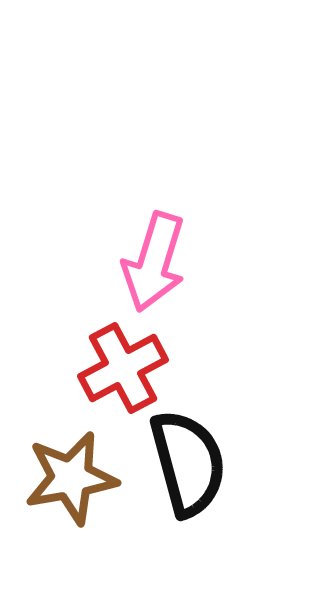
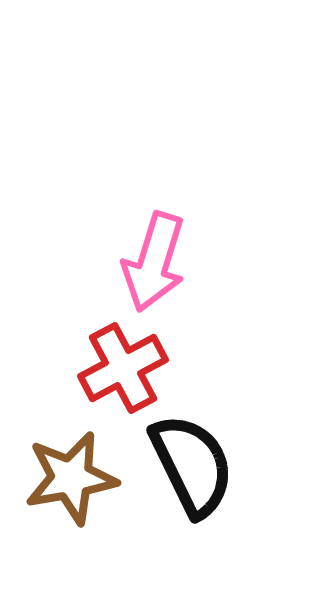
black semicircle: moved 4 px right, 2 px down; rotated 11 degrees counterclockwise
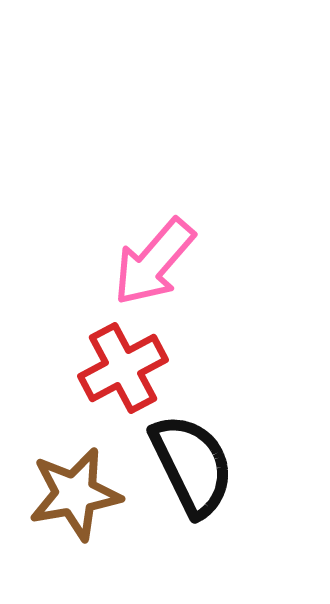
pink arrow: rotated 24 degrees clockwise
brown star: moved 4 px right, 16 px down
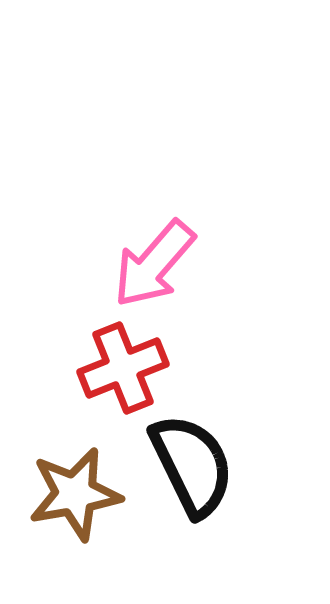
pink arrow: moved 2 px down
red cross: rotated 6 degrees clockwise
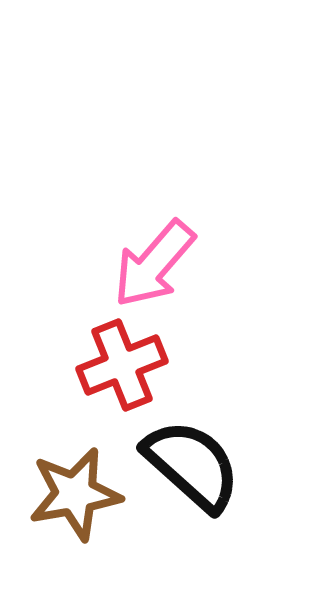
red cross: moved 1 px left, 3 px up
black semicircle: rotated 22 degrees counterclockwise
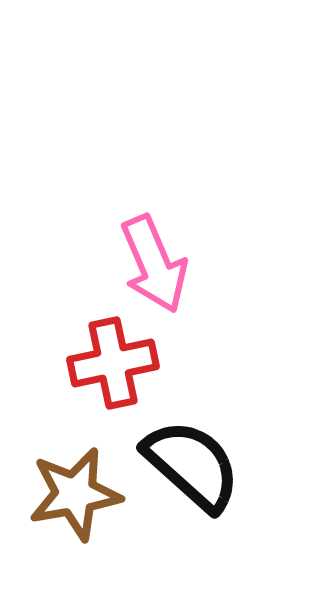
pink arrow: rotated 64 degrees counterclockwise
red cross: moved 9 px left, 2 px up; rotated 10 degrees clockwise
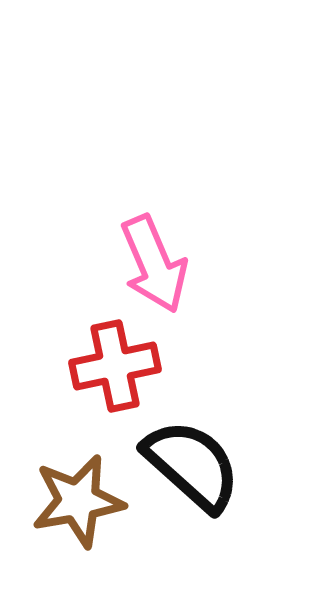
red cross: moved 2 px right, 3 px down
brown star: moved 3 px right, 7 px down
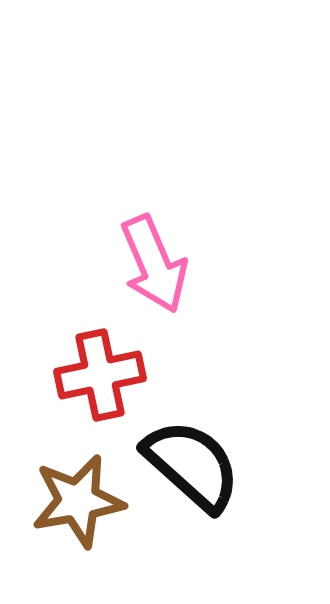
red cross: moved 15 px left, 9 px down
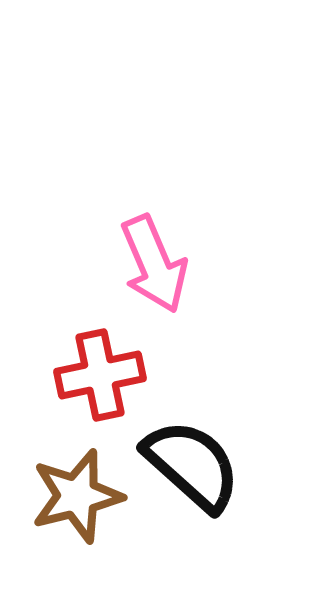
brown star: moved 1 px left, 5 px up; rotated 4 degrees counterclockwise
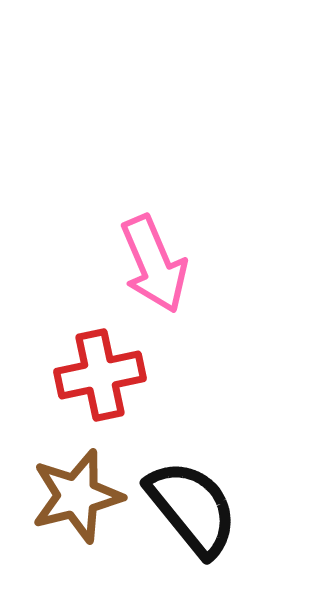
black semicircle: moved 43 px down; rotated 9 degrees clockwise
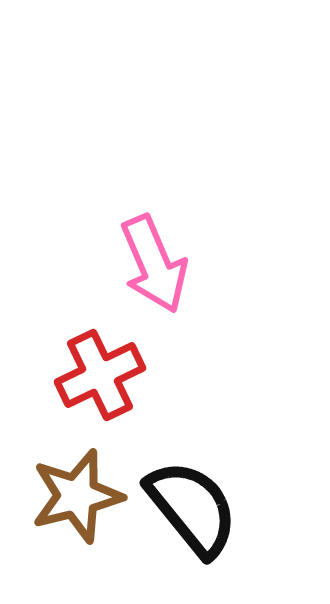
red cross: rotated 14 degrees counterclockwise
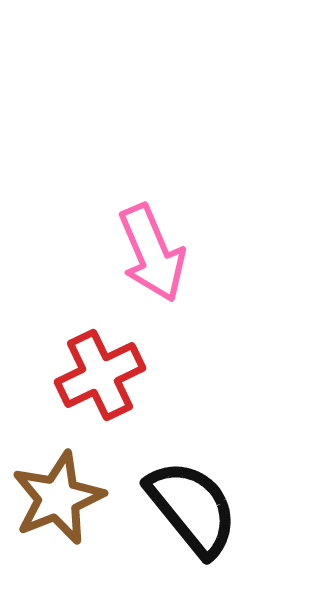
pink arrow: moved 2 px left, 11 px up
brown star: moved 19 px left, 2 px down; rotated 8 degrees counterclockwise
